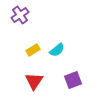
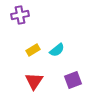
purple cross: rotated 24 degrees clockwise
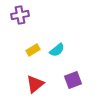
red triangle: moved 1 px right, 3 px down; rotated 18 degrees clockwise
